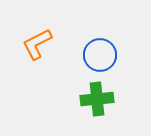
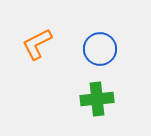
blue circle: moved 6 px up
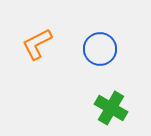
green cross: moved 14 px right, 9 px down; rotated 36 degrees clockwise
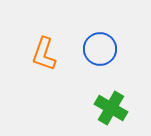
orange L-shape: moved 7 px right, 10 px down; rotated 44 degrees counterclockwise
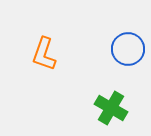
blue circle: moved 28 px right
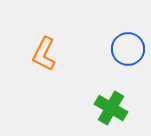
orange L-shape: rotated 8 degrees clockwise
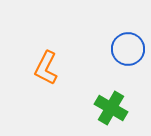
orange L-shape: moved 2 px right, 14 px down
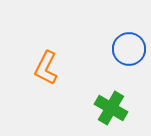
blue circle: moved 1 px right
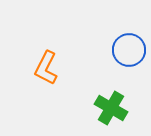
blue circle: moved 1 px down
